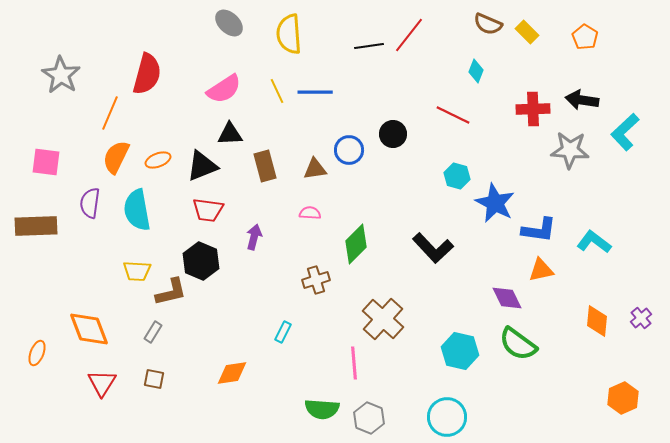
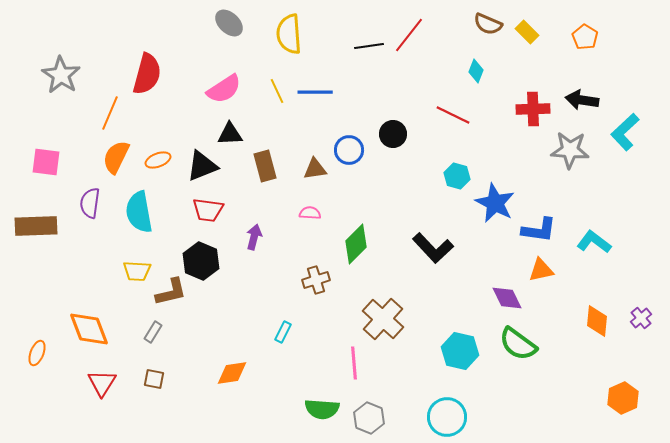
cyan semicircle at (137, 210): moved 2 px right, 2 px down
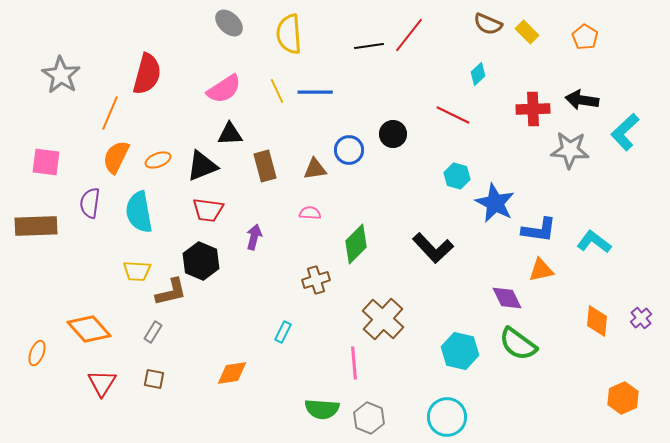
cyan diamond at (476, 71): moved 2 px right, 3 px down; rotated 25 degrees clockwise
orange diamond at (89, 329): rotated 21 degrees counterclockwise
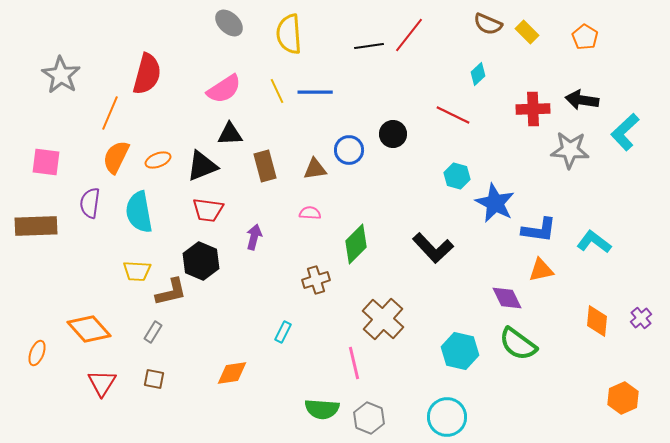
pink line at (354, 363): rotated 8 degrees counterclockwise
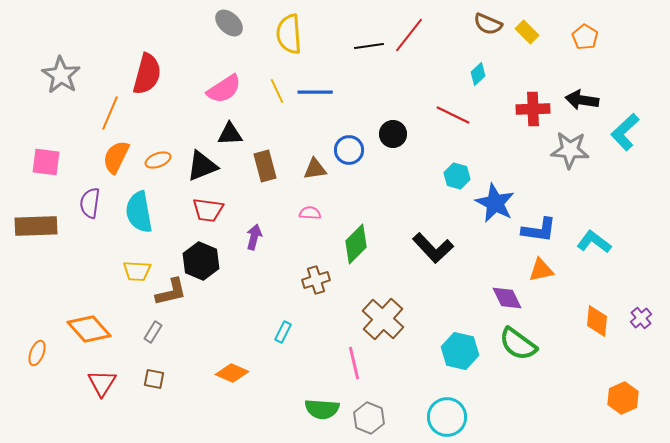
orange diamond at (232, 373): rotated 32 degrees clockwise
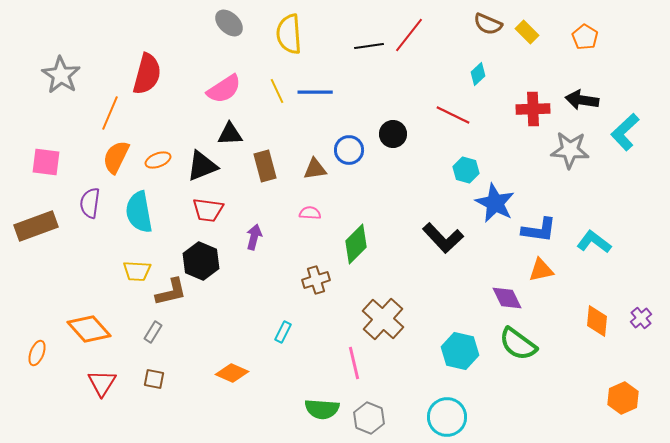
cyan hexagon at (457, 176): moved 9 px right, 6 px up
brown rectangle at (36, 226): rotated 18 degrees counterclockwise
black L-shape at (433, 248): moved 10 px right, 10 px up
